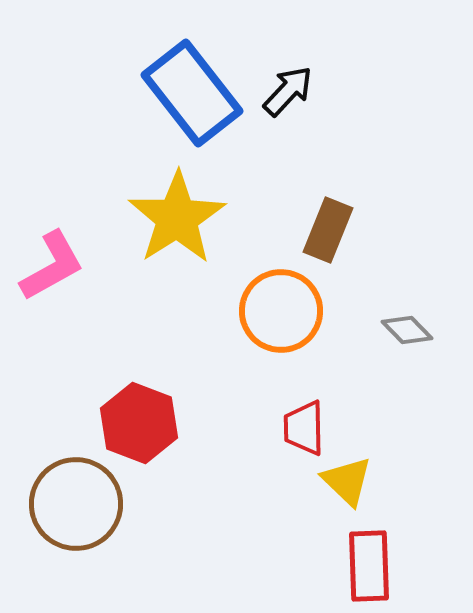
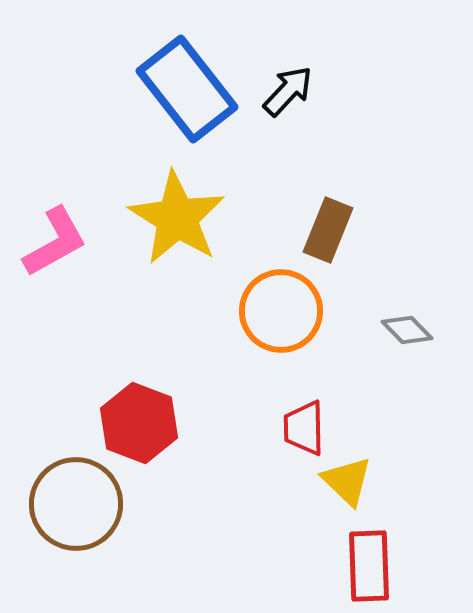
blue rectangle: moved 5 px left, 4 px up
yellow star: rotated 8 degrees counterclockwise
pink L-shape: moved 3 px right, 24 px up
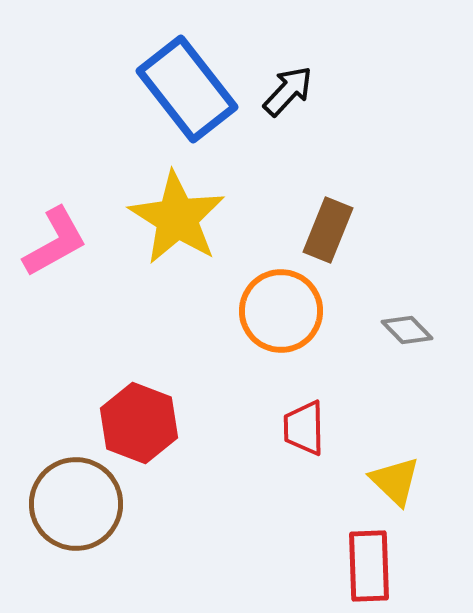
yellow triangle: moved 48 px right
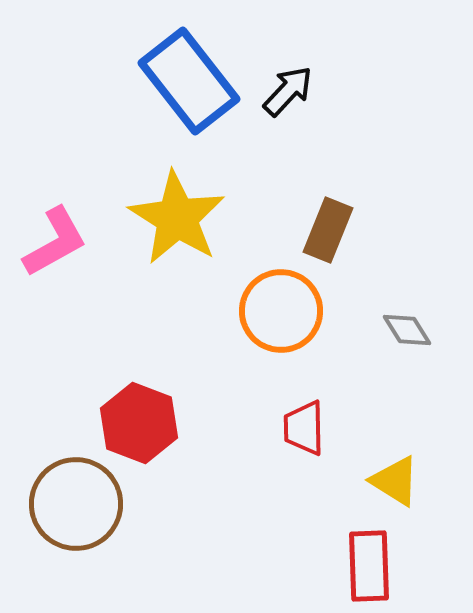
blue rectangle: moved 2 px right, 8 px up
gray diamond: rotated 12 degrees clockwise
yellow triangle: rotated 12 degrees counterclockwise
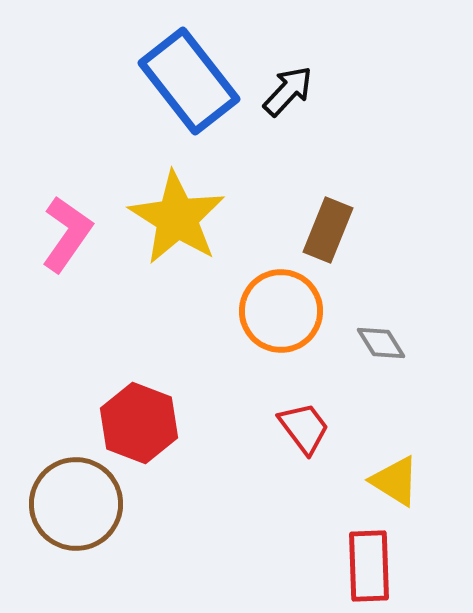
pink L-shape: moved 12 px right, 8 px up; rotated 26 degrees counterclockwise
gray diamond: moved 26 px left, 13 px down
red trapezoid: rotated 144 degrees clockwise
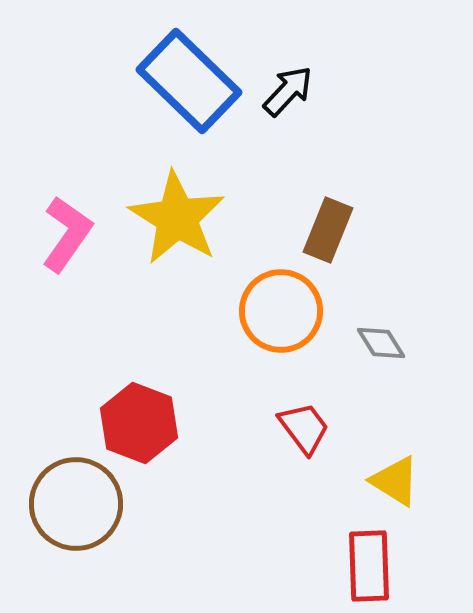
blue rectangle: rotated 8 degrees counterclockwise
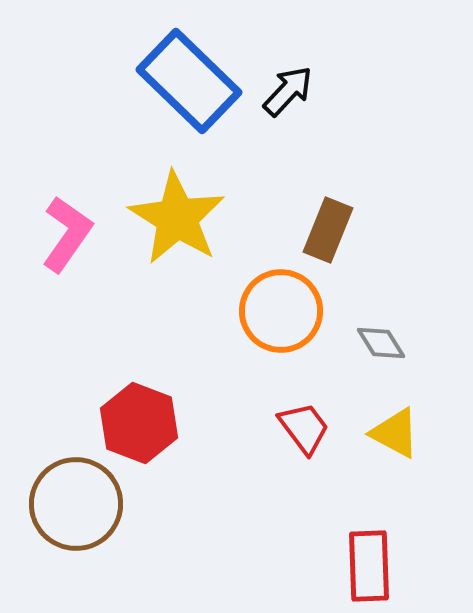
yellow triangle: moved 48 px up; rotated 4 degrees counterclockwise
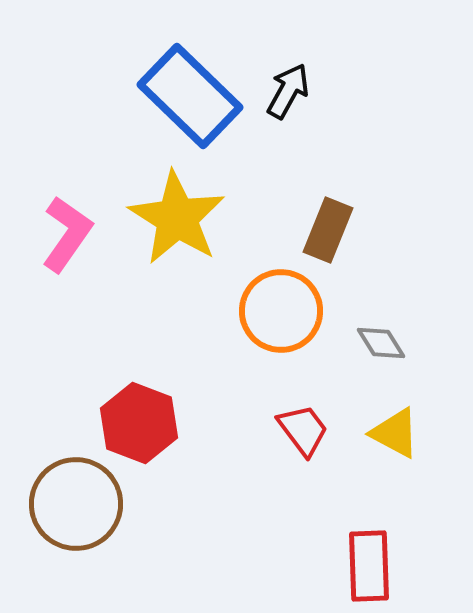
blue rectangle: moved 1 px right, 15 px down
black arrow: rotated 14 degrees counterclockwise
red trapezoid: moved 1 px left, 2 px down
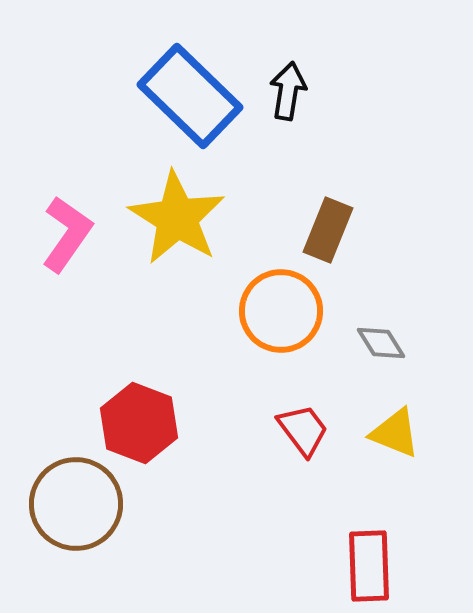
black arrow: rotated 20 degrees counterclockwise
yellow triangle: rotated 6 degrees counterclockwise
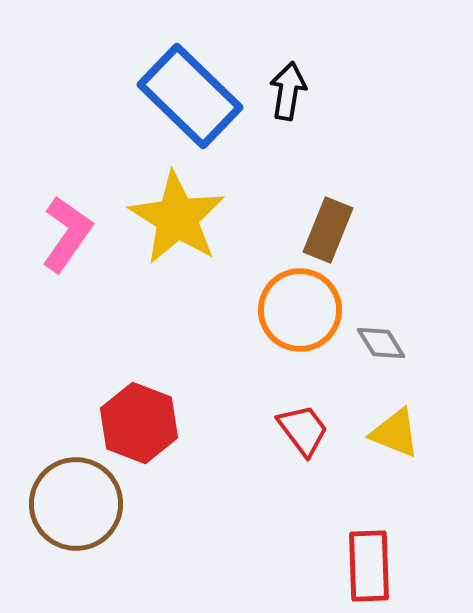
orange circle: moved 19 px right, 1 px up
